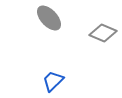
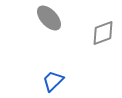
gray diamond: rotated 44 degrees counterclockwise
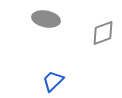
gray ellipse: moved 3 px left, 1 px down; rotated 36 degrees counterclockwise
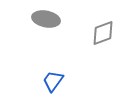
blue trapezoid: rotated 10 degrees counterclockwise
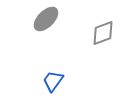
gray ellipse: rotated 56 degrees counterclockwise
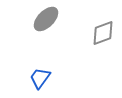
blue trapezoid: moved 13 px left, 3 px up
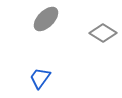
gray diamond: rotated 52 degrees clockwise
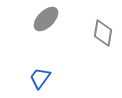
gray diamond: rotated 68 degrees clockwise
